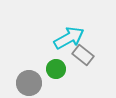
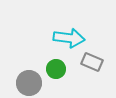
cyan arrow: rotated 36 degrees clockwise
gray rectangle: moved 9 px right, 7 px down; rotated 15 degrees counterclockwise
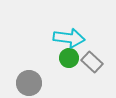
gray rectangle: rotated 20 degrees clockwise
green circle: moved 13 px right, 11 px up
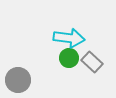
gray circle: moved 11 px left, 3 px up
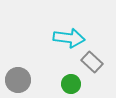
green circle: moved 2 px right, 26 px down
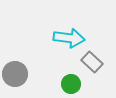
gray circle: moved 3 px left, 6 px up
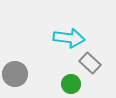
gray rectangle: moved 2 px left, 1 px down
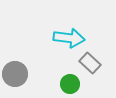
green circle: moved 1 px left
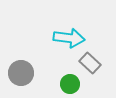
gray circle: moved 6 px right, 1 px up
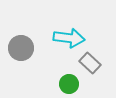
gray circle: moved 25 px up
green circle: moved 1 px left
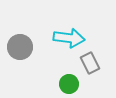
gray circle: moved 1 px left, 1 px up
gray rectangle: rotated 20 degrees clockwise
